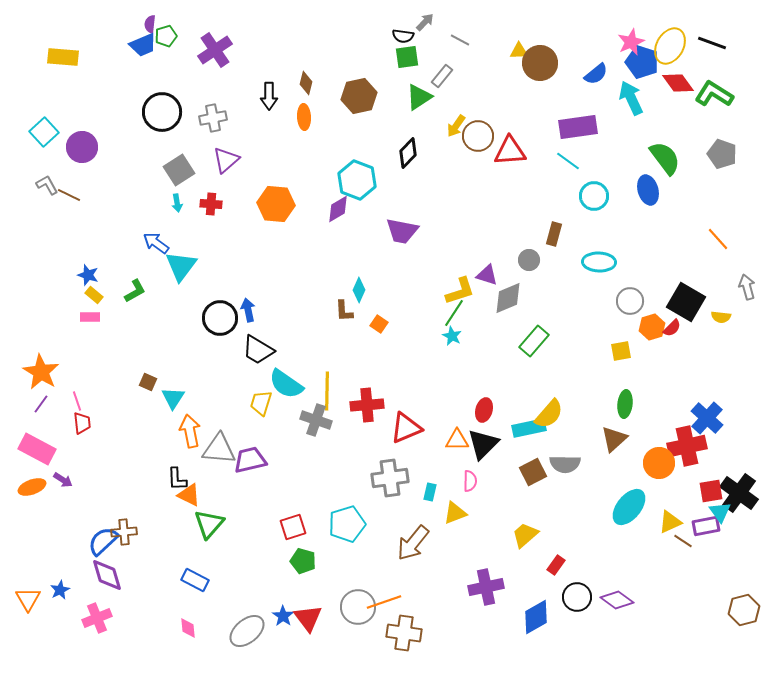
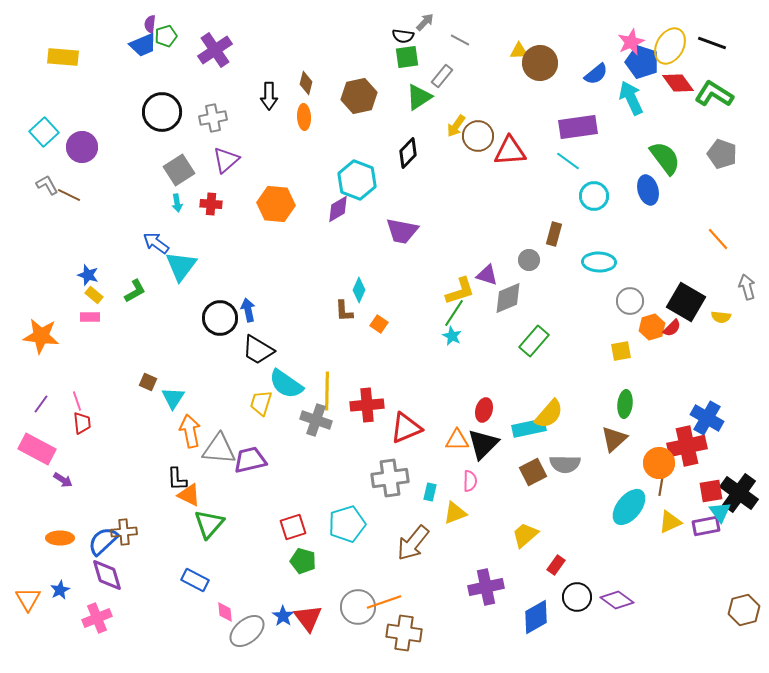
orange star at (41, 372): moved 36 px up; rotated 24 degrees counterclockwise
blue cross at (707, 418): rotated 12 degrees counterclockwise
orange ellipse at (32, 487): moved 28 px right, 51 px down; rotated 20 degrees clockwise
brown line at (683, 541): moved 22 px left, 55 px up; rotated 66 degrees clockwise
pink diamond at (188, 628): moved 37 px right, 16 px up
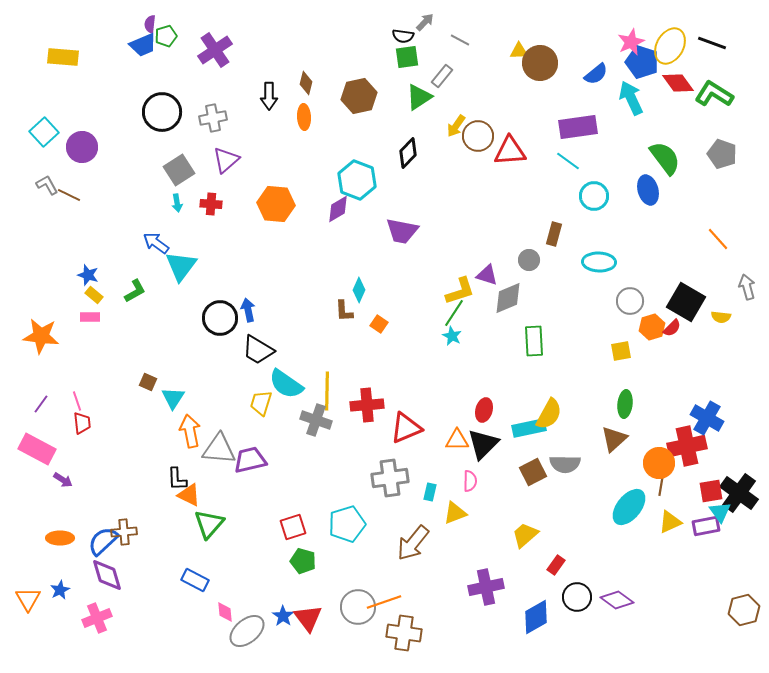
green rectangle at (534, 341): rotated 44 degrees counterclockwise
yellow semicircle at (549, 414): rotated 12 degrees counterclockwise
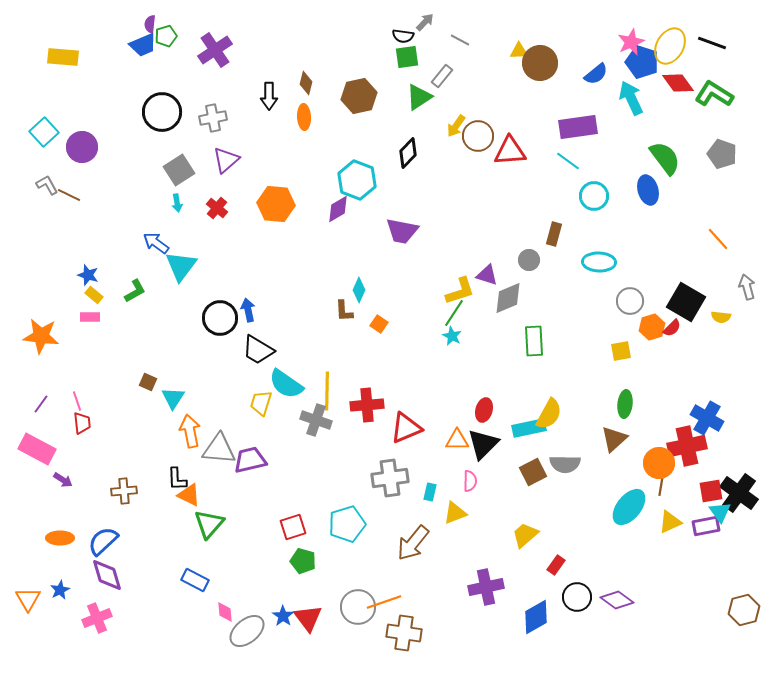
red cross at (211, 204): moved 6 px right, 4 px down; rotated 35 degrees clockwise
brown cross at (124, 532): moved 41 px up
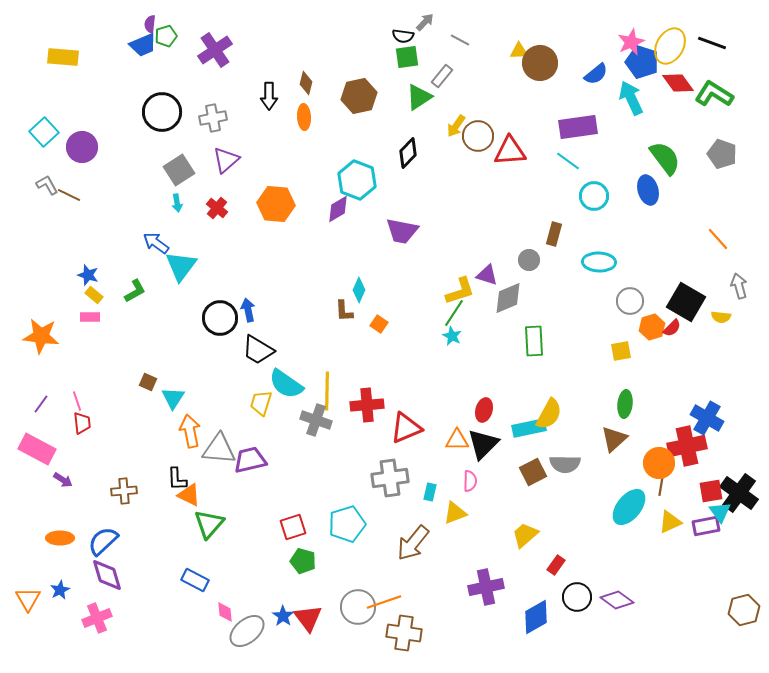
gray arrow at (747, 287): moved 8 px left, 1 px up
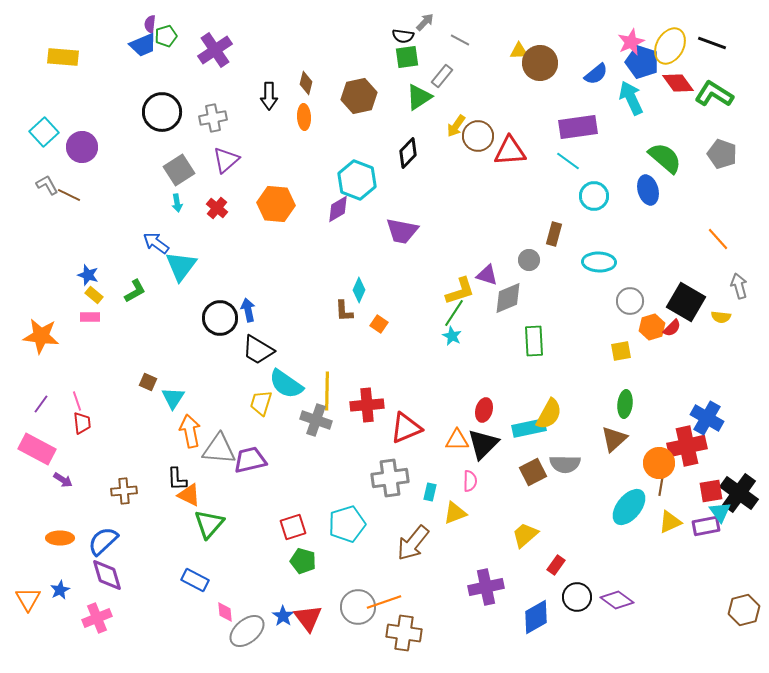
green semicircle at (665, 158): rotated 12 degrees counterclockwise
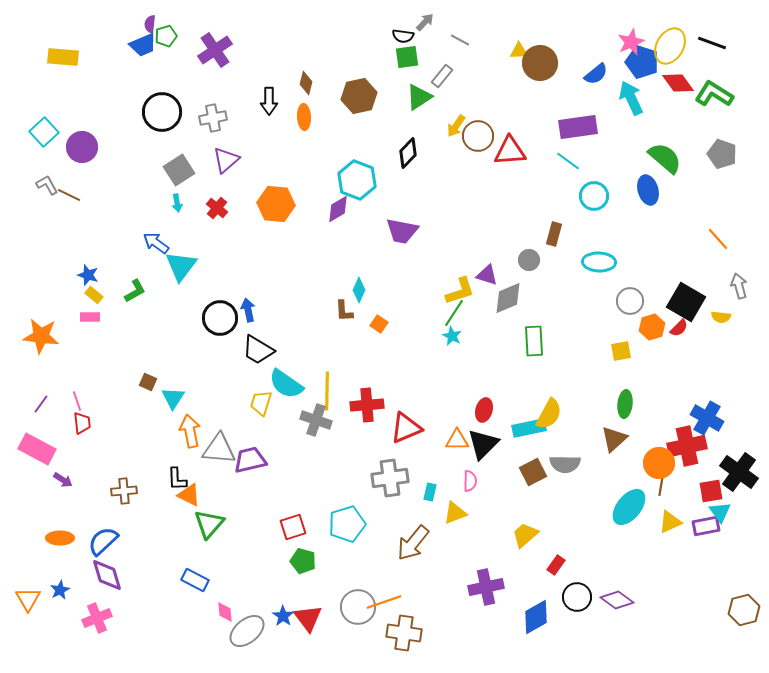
black arrow at (269, 96): moved 5 px down
red semicircle at (672, 328): moved 7 px right
black cross at (739, 493): moved 21 px up
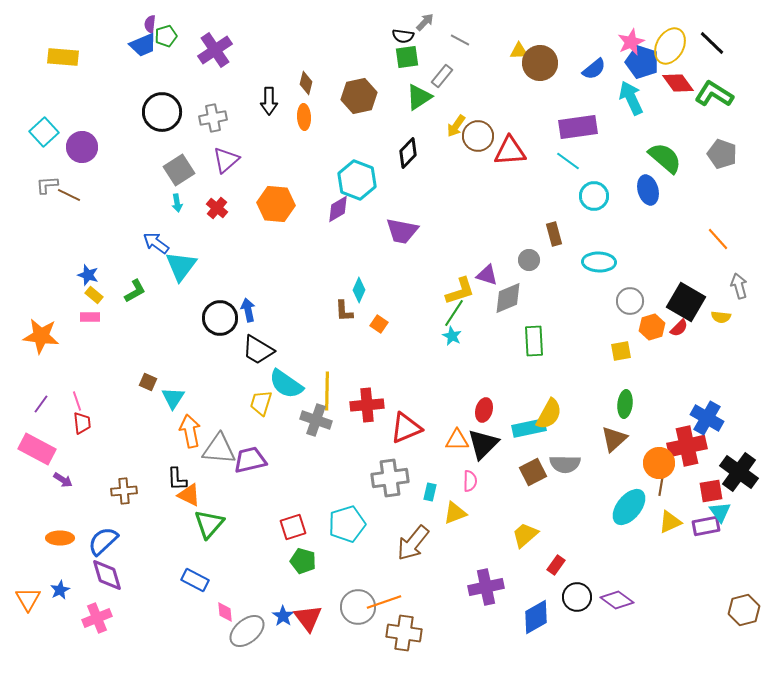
black line at (712, 43): rotated 24 degrees clockwise
blue semicircle at (596, 74): moved 2 px left, 5 px up
gray L-shape at (47, 185): rotated 65 degrees counterclockwise
brown rectangle at (554, 234): rotated 30 degrees counterclockwise
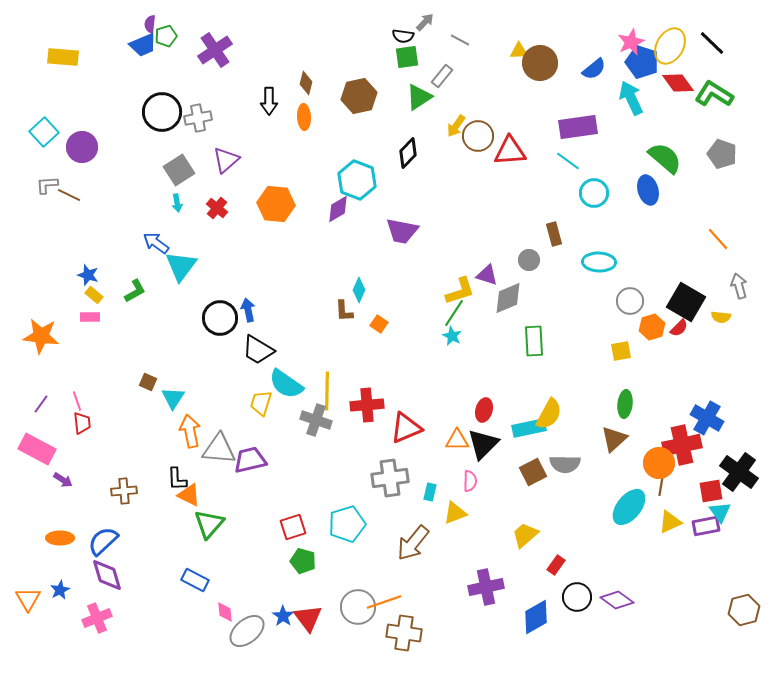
gray cross at (213, 118): moved 15 px left
cyan circle at (594, 196): moved 3 px up
red cross at (687, 446): moved 5 px left, 1 px up
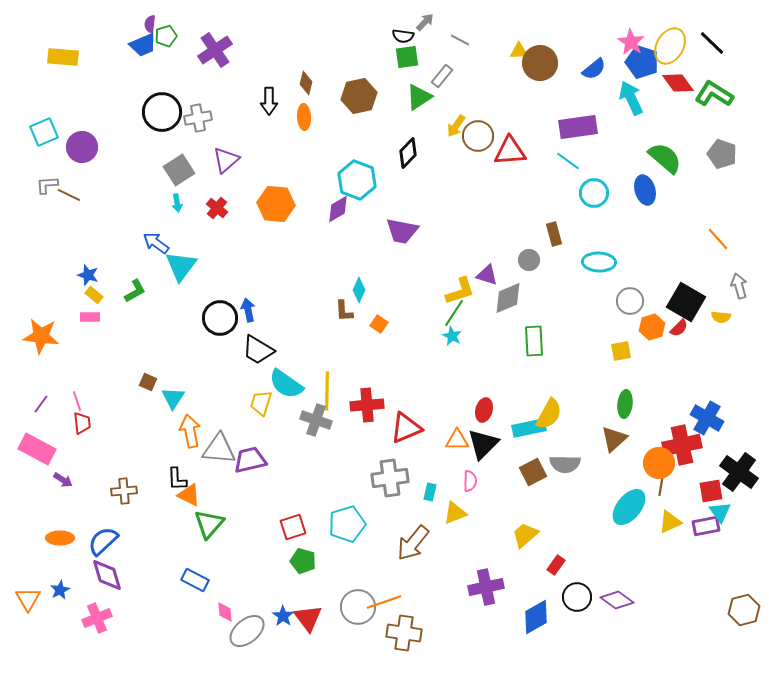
pink star at (631, 42): rotated 16 degrees counterclockwise
cyan square at (44, 132): rotated 20 degrees clockwise
blue ellipse at (648, 190): moved 3 px left
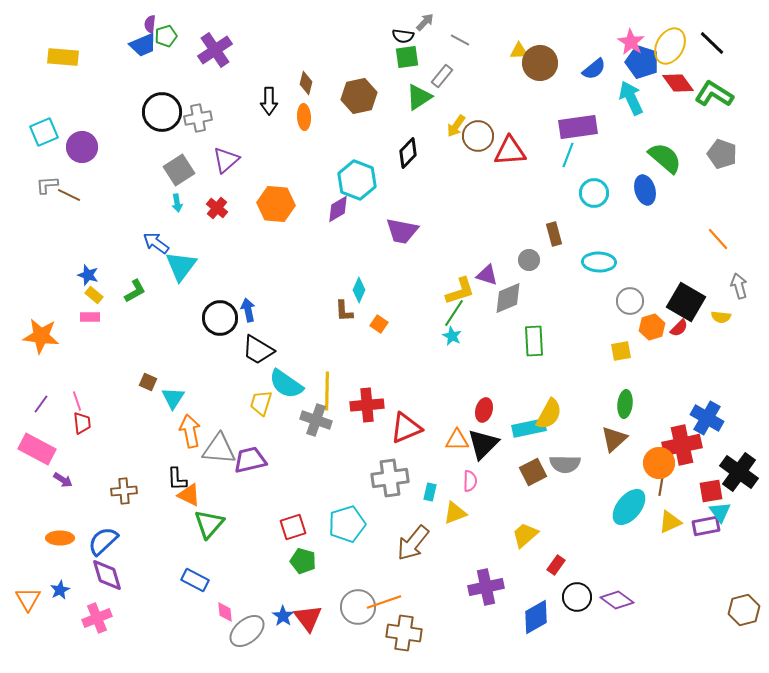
cyan line at (568, 161): moved 6 px up; rotated 75 degrees clockwise
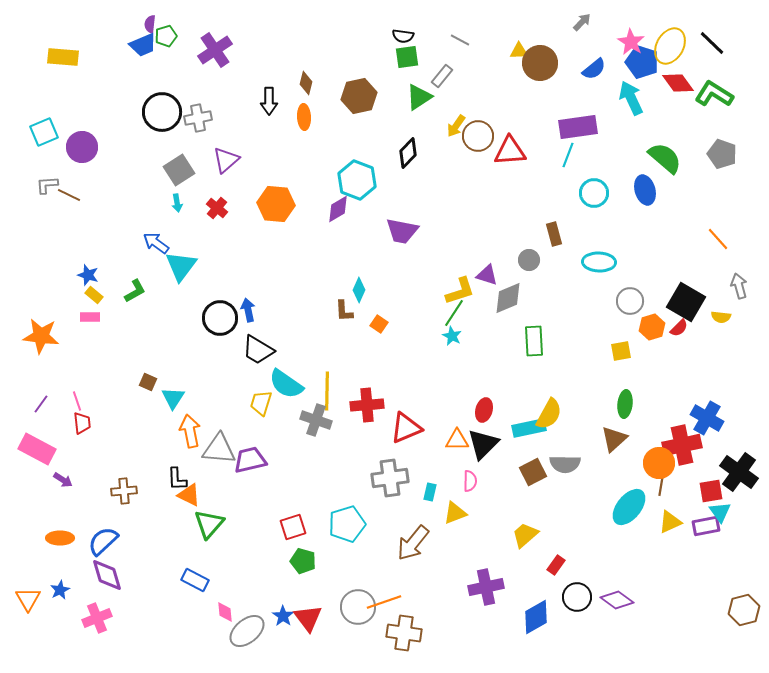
gray arrow at (425, 22): moved 157 px right
